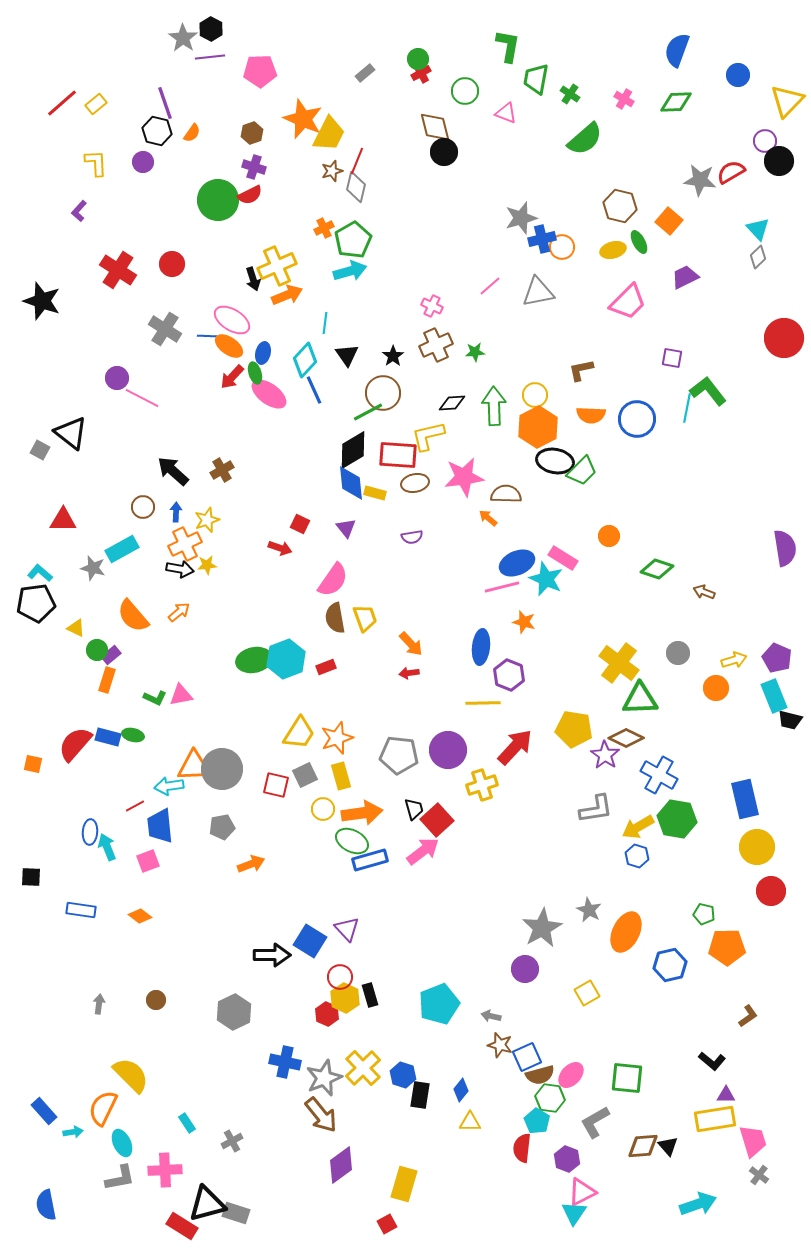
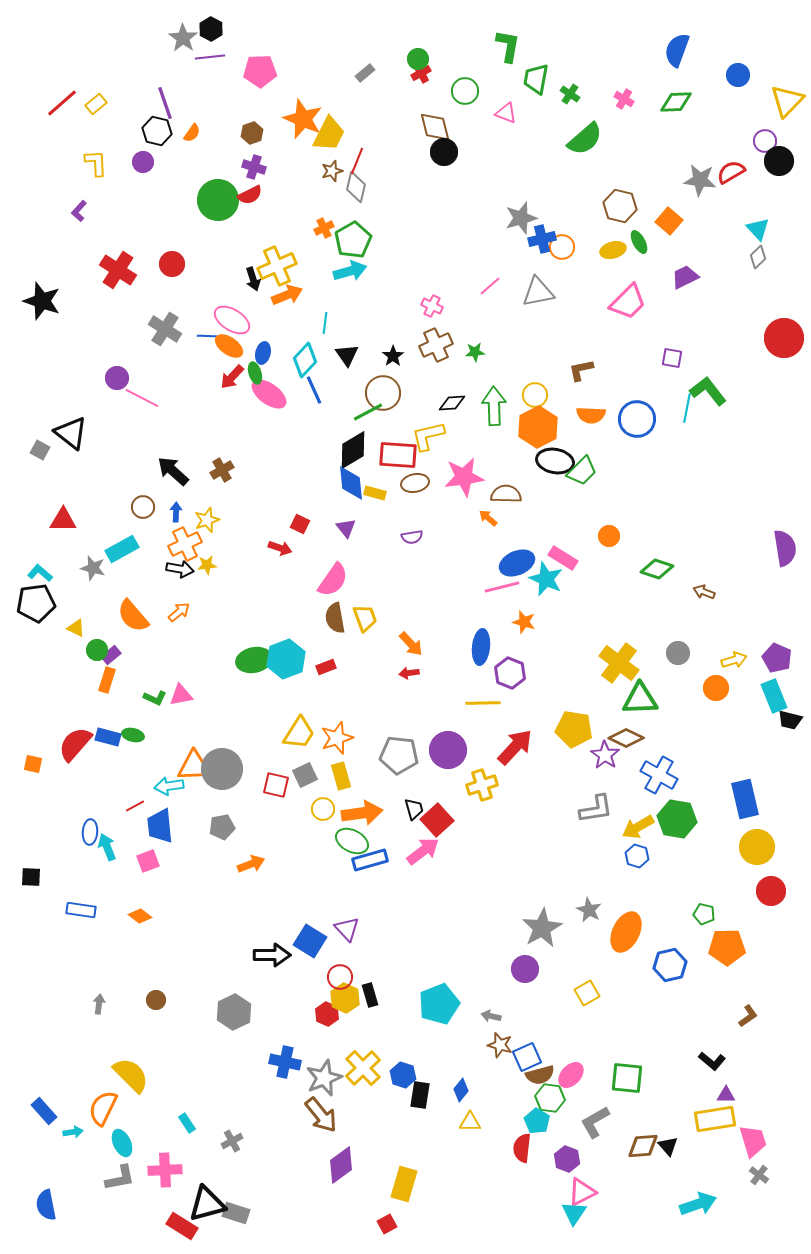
purple hexagon at (509, 675): moved 1 px right, 2 px up
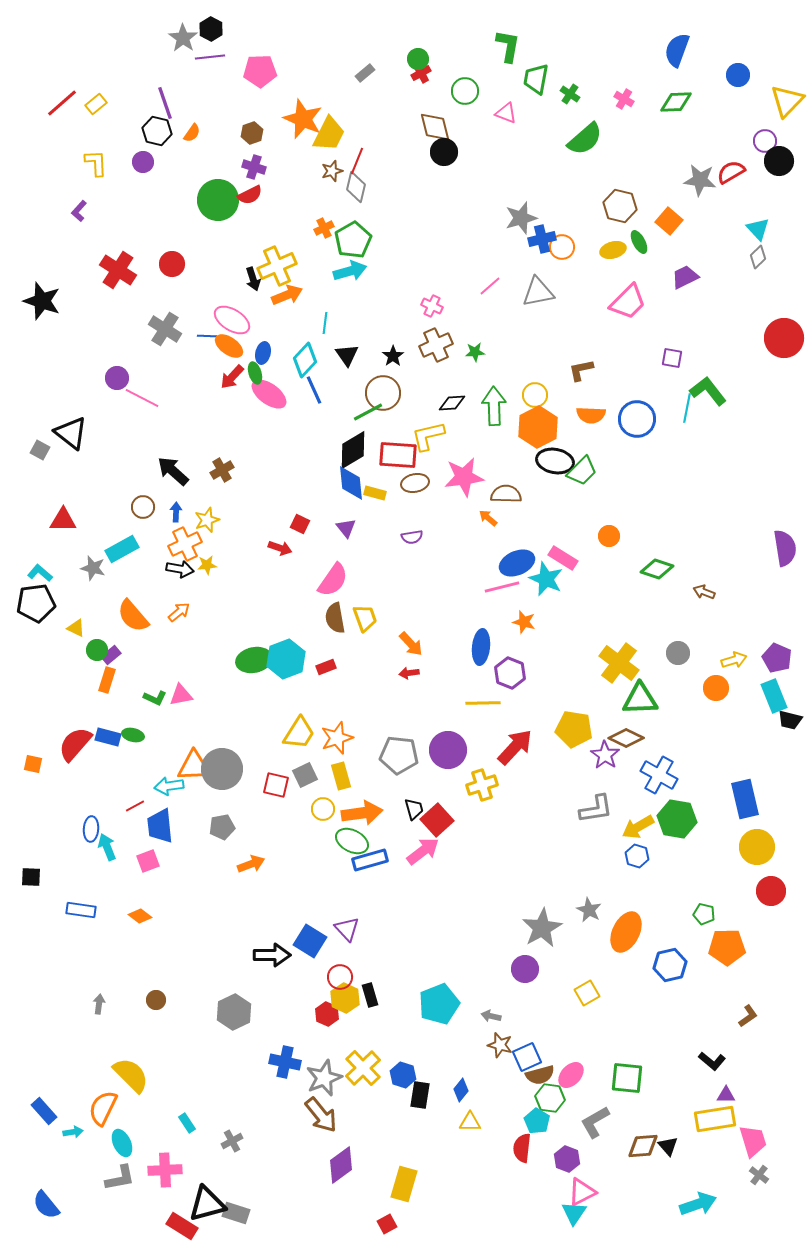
blue ellipse at (90, 832): moved 1 px right, 3 px up
blue semicircle at (46, 1205): rotated 28 degrees counterclockwise
